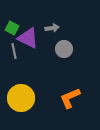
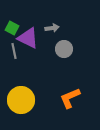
yellow circle: moved 2 px down
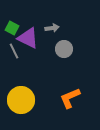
gray line: rotated 14 degrees counterclockwise
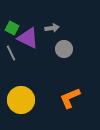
gray line: moved 3 px left, 2 px down
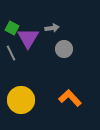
purple triangle: rotated 35 degrees clockwise
orange L-shape: rotated 70 degrees clockwise
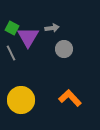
purple triangle: moved 1 px up
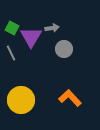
purple triangle: moved 3 px right
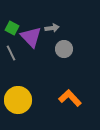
purple triangle: rotated 15 degrees counterclockwise
yellow circle: moved 3 px left
